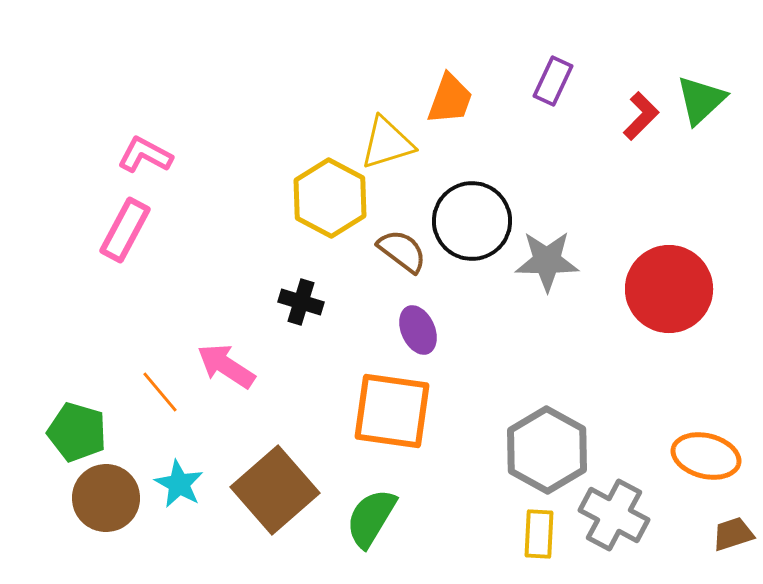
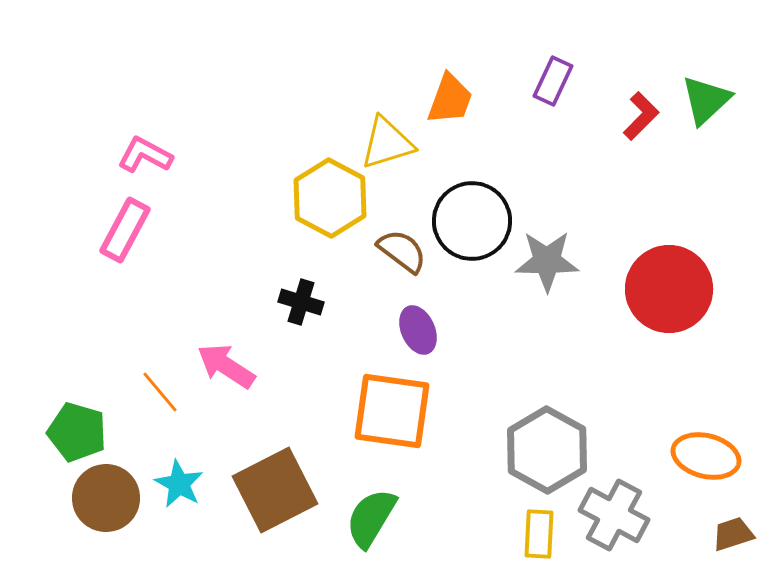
green triangle: moved 5 px right
brown square: rotated 14 degrees clockwise
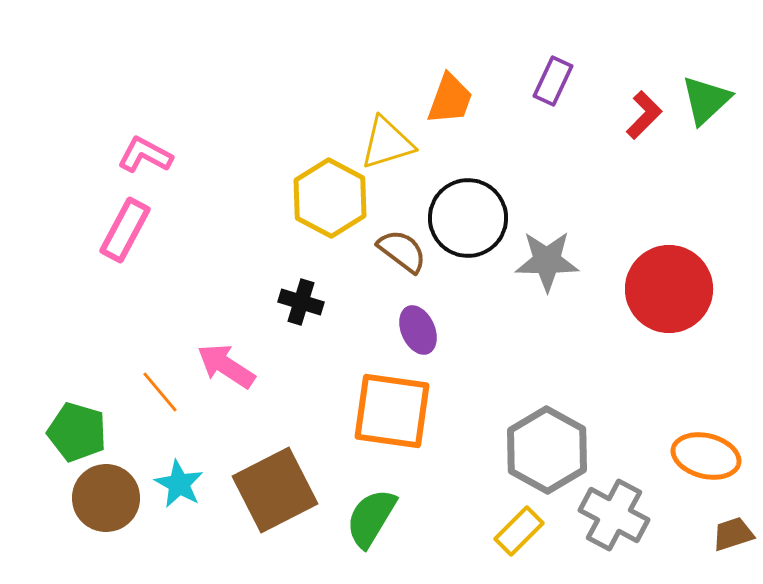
red L-shape: moved 3 px right, 1 px up
black circle: moved 4 px left, 3 px up
yellow rectangle: moved 20 px left, 3 px up; rotated 42 degrees clockwise
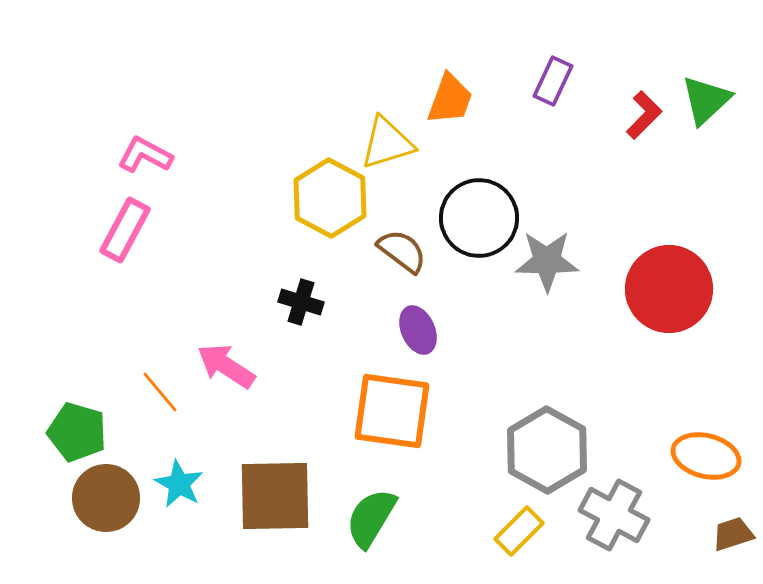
black circle: moved 11 px right
brown square: moved 6 px down; rotated 26 degrees clockwise
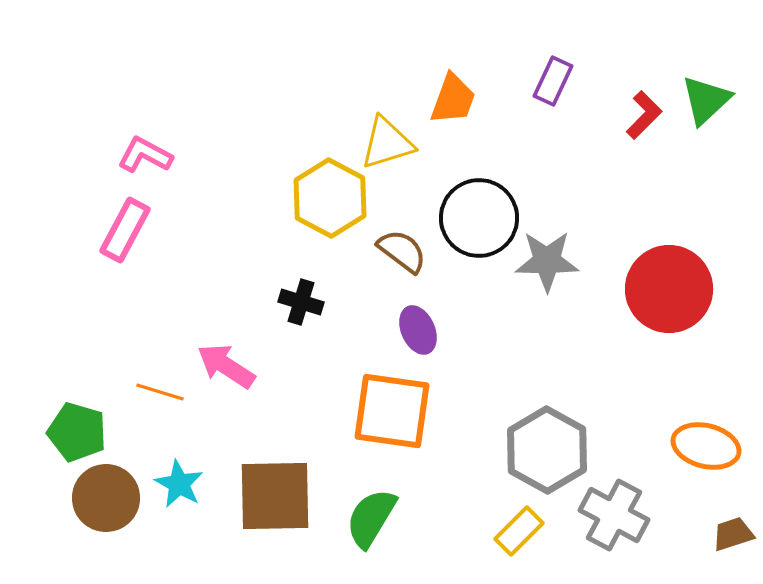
orange trapezoid: moved 3 px right
orange line: rotated 33 degrees counterclockwise
orange ellipse: moved 10 px up
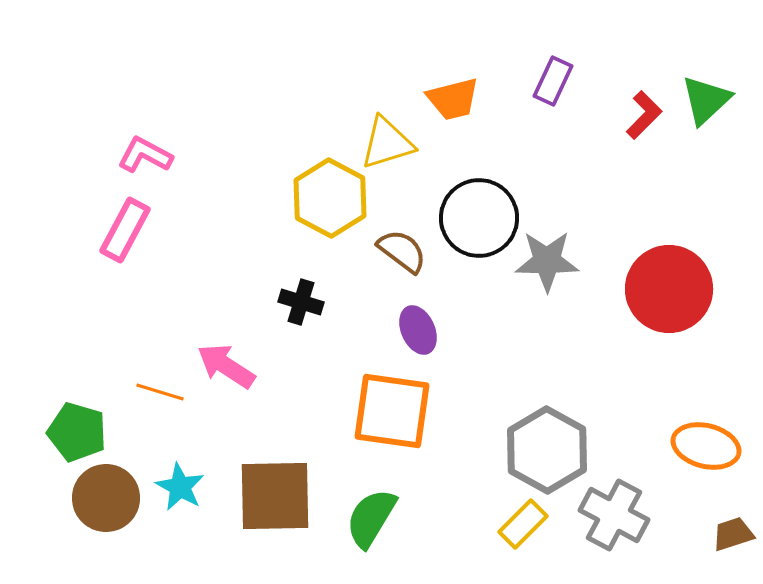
orange trapezoid: rotated 56 degrees clockwise
cyan star: moved 1 px right, 3 px down
yellow rectangle: moved 4 px right, 7 px up
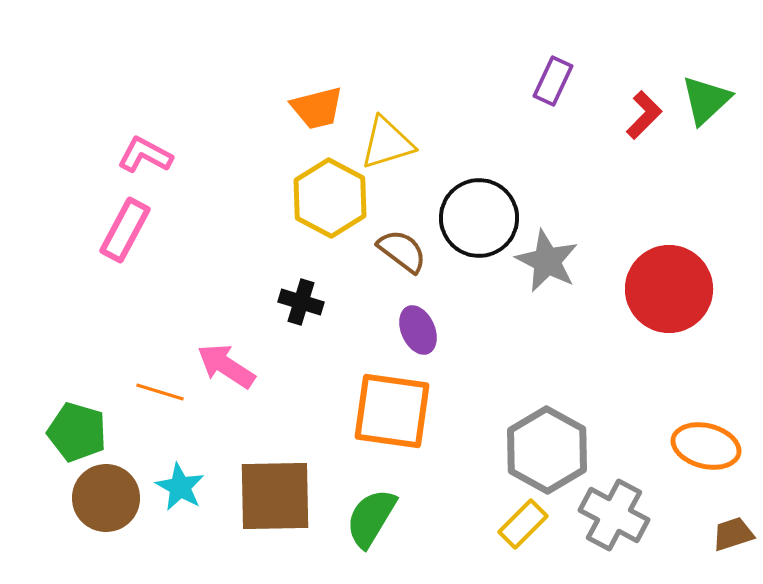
orange trapezoid: moved 136 px left, 9 px down
gray star: rotated 26 degrees clockwise
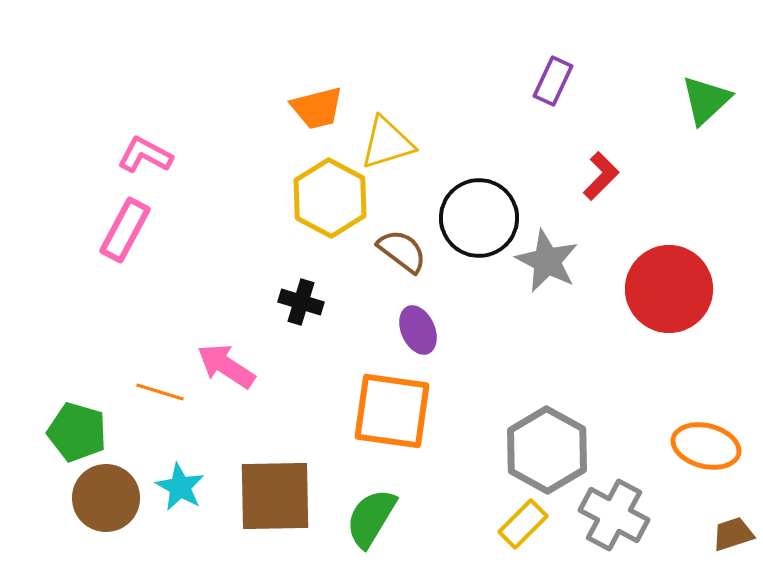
red L-shape: moved 43 px left, 61 px down
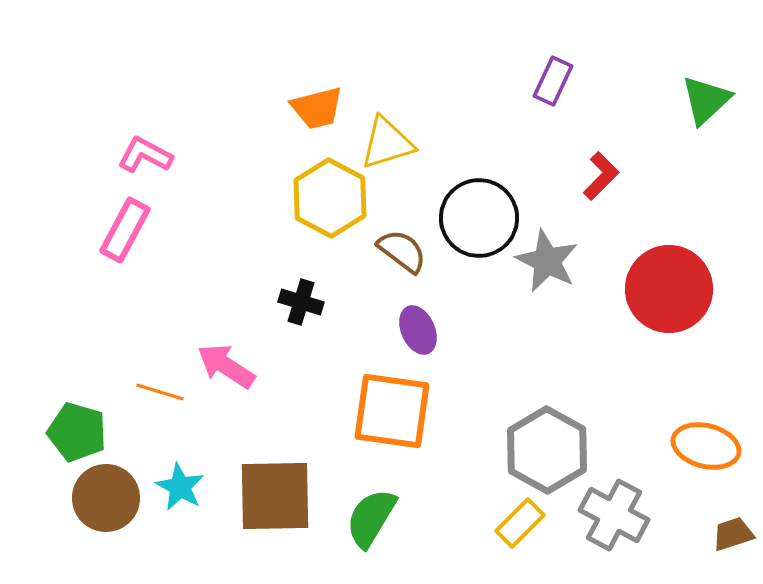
yellow rectangle: moved 3 px left, 1 px up
